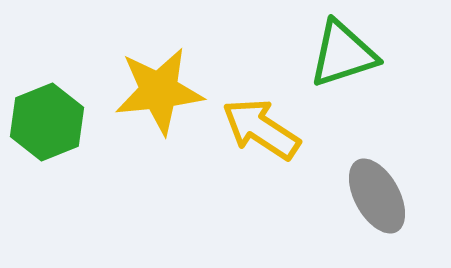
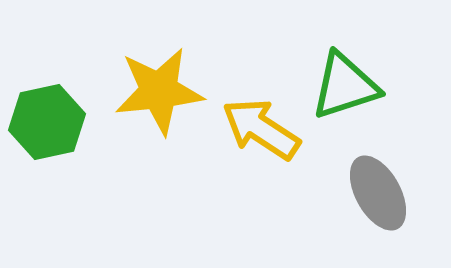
green triangle: moved 2 px right, 32 px down
green hexagon: rotated 10 degrees clockwise
gray ellipse: moved 1 px right, 3 px up
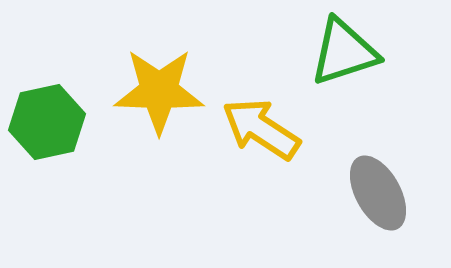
green triangle: moved 1 px left, 34 px up
yellow star: rotated 8 degrees clockwise
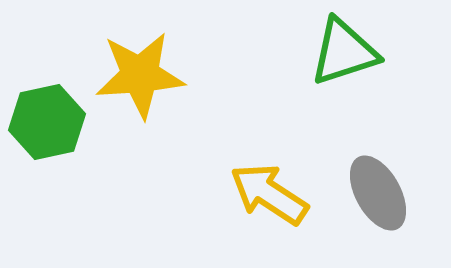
yellow star: moved 19 px left, 16 px up; rotated 6 degrees counterclockwise
yellow arrow: moved 8 px right, 65 px down
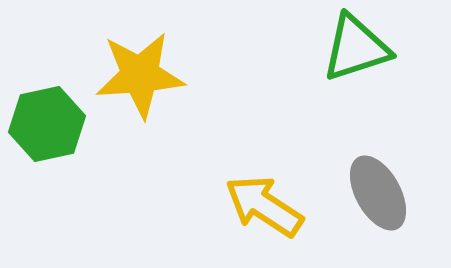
green triangle: moved 12 px right, 4 px up
green hexagon: moved 2 px down
yellow arrow: moved 5 px left, 12 px down
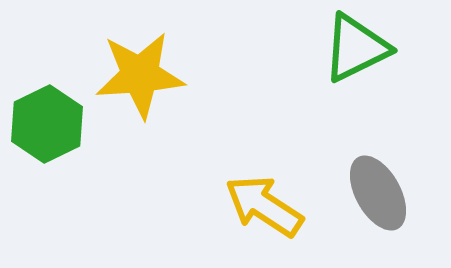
green triangle: rotated 8 degrees counterclockwise
green hexagon: rotated 14 degrees counterclockwise
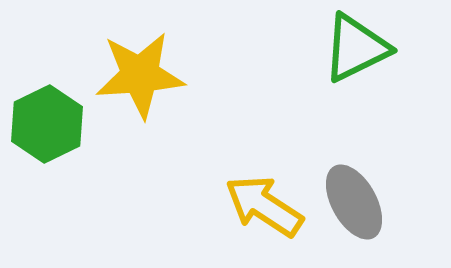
gray ellipse: moved 24 px left, 9 px down
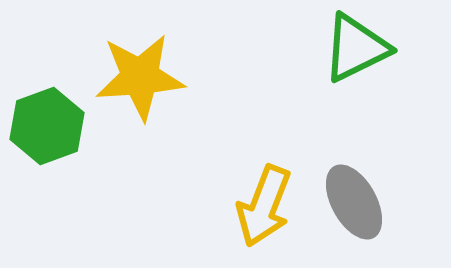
yellow star: moved 2 px down
green hexagon: moved 2 px down; rotated 6 degrees clockwise
yellow arrow: rotated 102 degrees counterclockwise
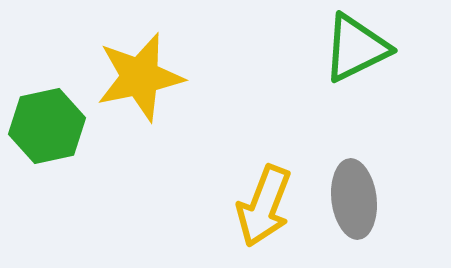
yellow star: rotated 8 degrees counterclockwise
green hexagon: rotated 8 degrees clockwise
gray ellipse: moved 3 px up; rotated 22 degrees clockwise
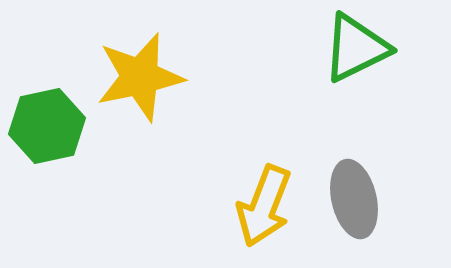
gray ellipse: rotated 6 degrees counterclockwise
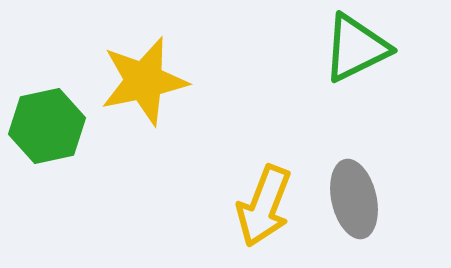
yellow star: moved 4 px right, 4 px down
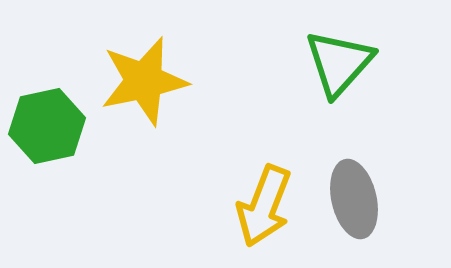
green triangle: moved 17 px left, 15 px down; rotated 22 degrees counterclockwise
